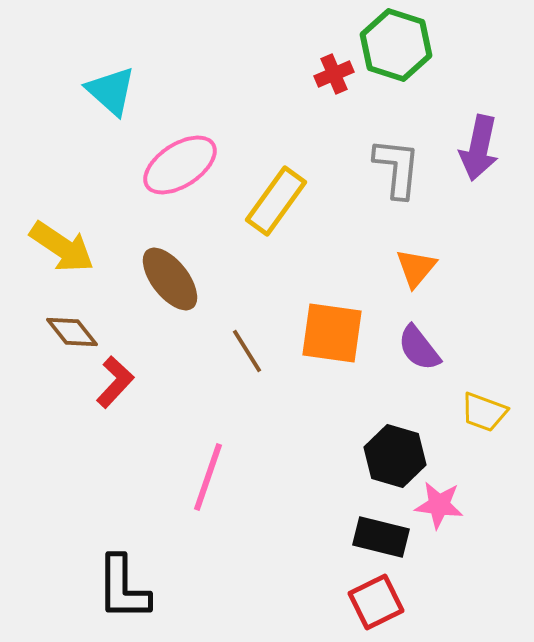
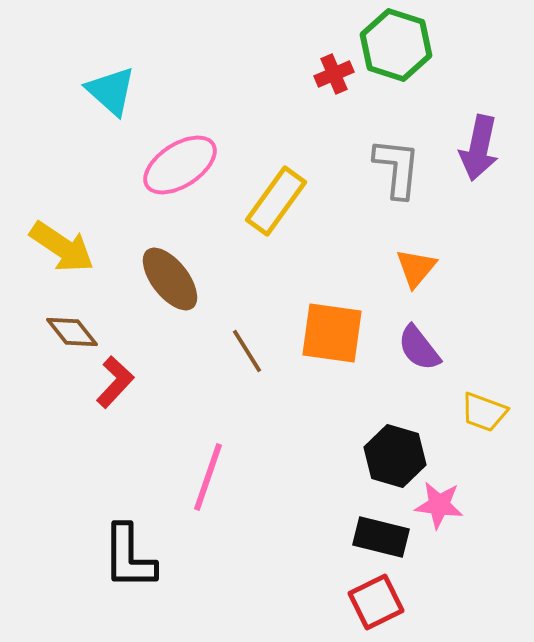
black L-shape: moved 6 px right, 31 px up
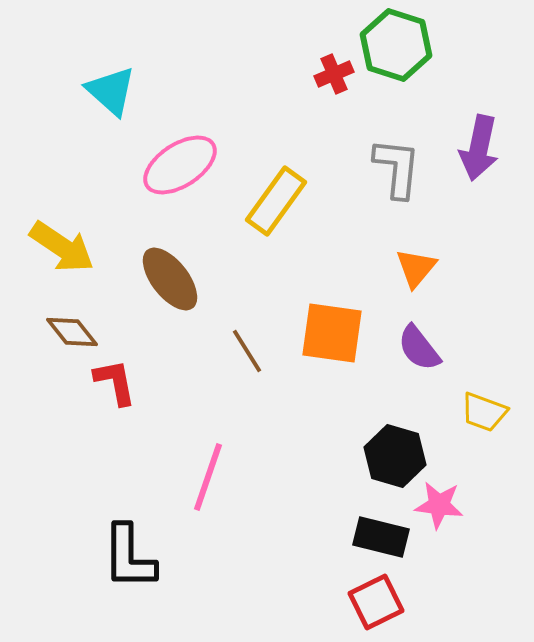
red L-shape: rotated 54 degrees counterclockwise
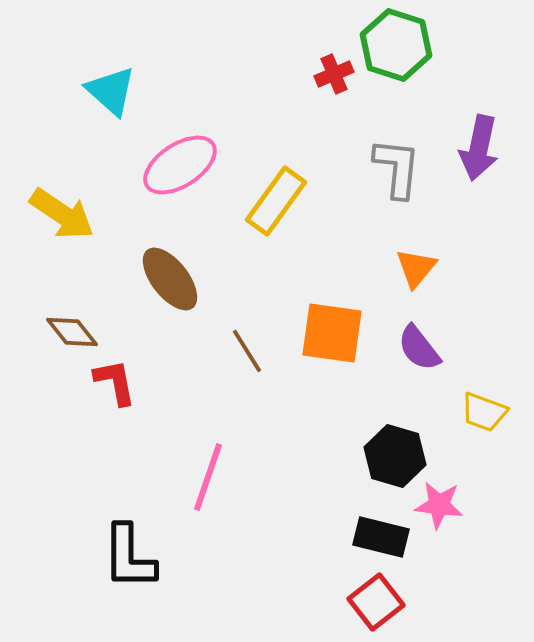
yellow arrow: moved 33 px up
red square: rotated 12 degrees counterclockwise
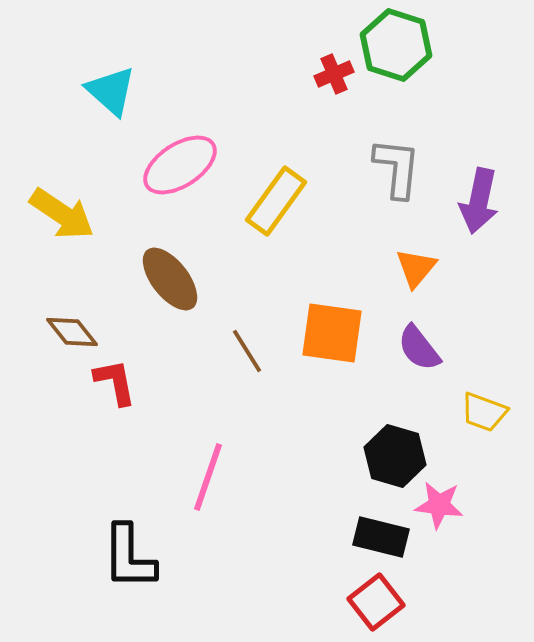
purple arrow: moved 53 px down
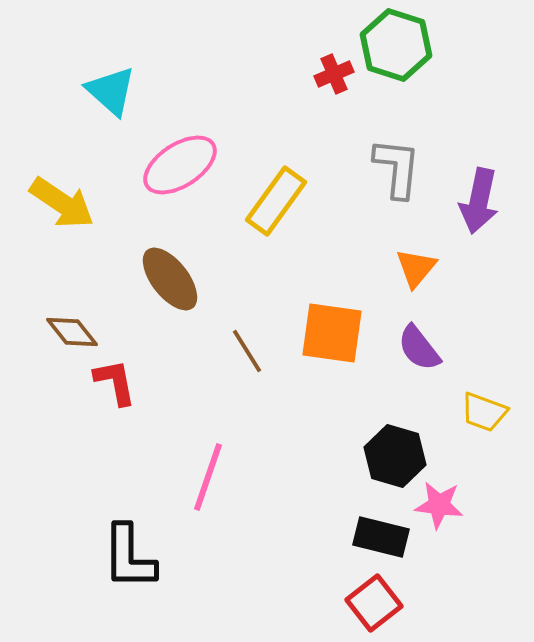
yellow arrow: moved 11 px up
red square: moved 2 px left, 1 px down
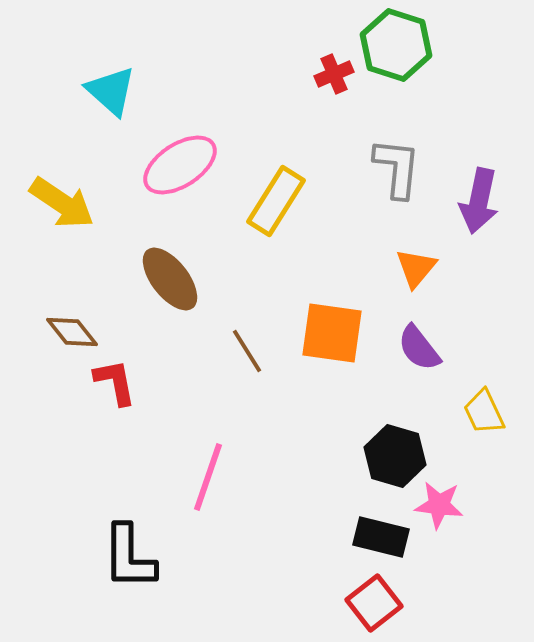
yellow rectangle: rotated 4 degrees counterclockwise
yellow trapezoid: rotated 45 degrees clockwise
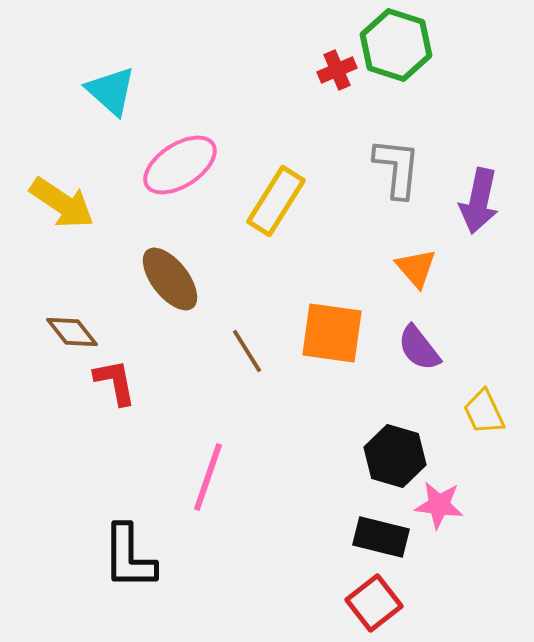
red cross: moved 3 px right, 4 px up
orange triangle: rotated 21 degrees counterclockwise
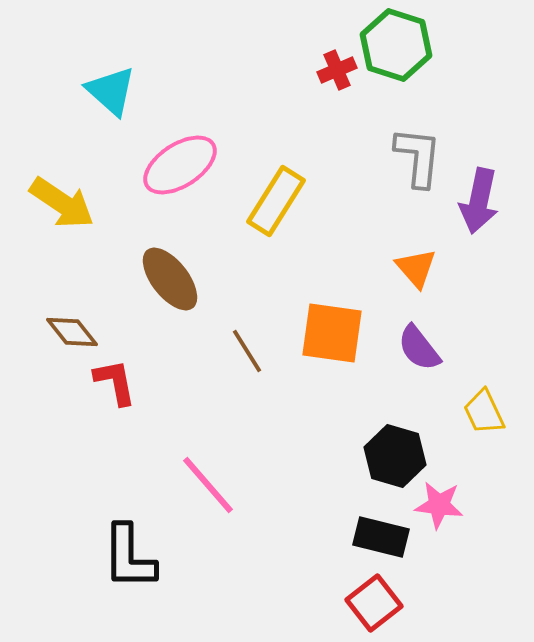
gray L-shape: moved 21 px right, 11 px up
pink line: moved 8 px down; rotated 60 degrees counterclockwise
